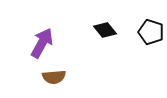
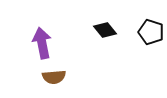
purple arrow: rotated 40 degrees counterclockwise
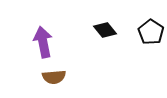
black pentagon: rotated 15 degrees clockwise
purple arrow: moved 1 px right, 1 px up
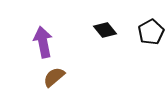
black pentagon: rotated 10 degrees clockwise
brown semicircle: rotated 145 degrees clockwise
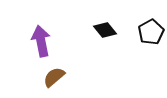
purple arrow: moved 2 px left, 1 px up
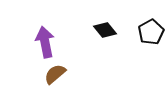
purple arrow: moved 4 px right, 1 px down
brown semicircle: moved 1 px right, 3 px up
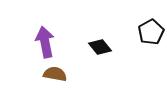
black diamond: moved 5 px left, 17 px down
brown semicircle: rotated 50 degrees clockwise
